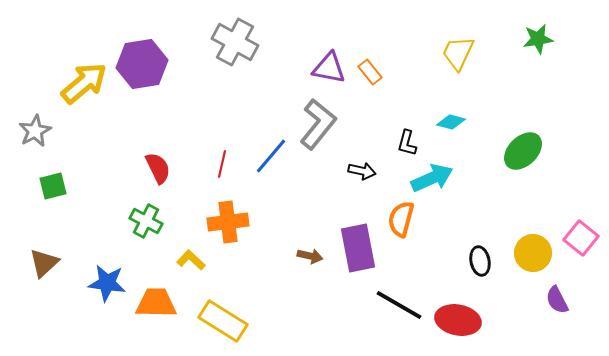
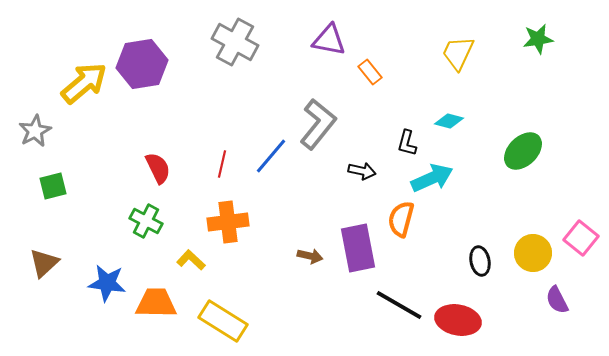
purple triangle: moved 28 px up
cyan diamond: moved 2 px left, 1 px up
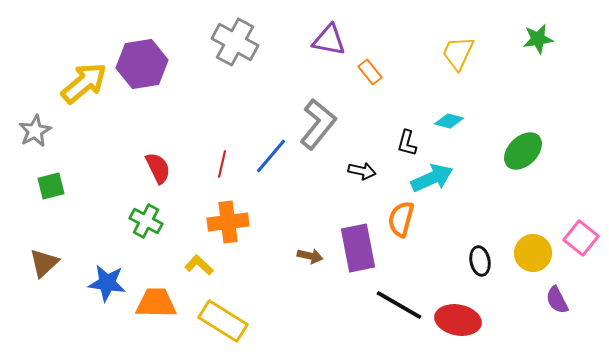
green square: moved 2 px left
yellow L-shape: moved 8 px right, 5 px down
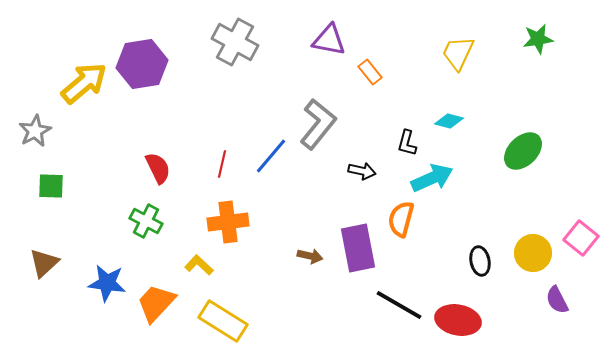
green square: rotated 16 degrees clockwise
orange trapezoid: rotated 48 degrees counterclockwise
